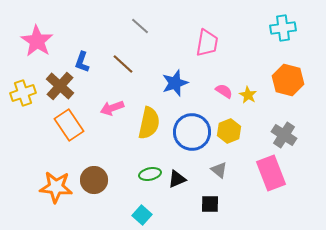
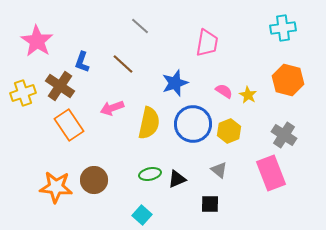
brown cross: rotated 8 degrees counterclockwise
blue circle: moved 1 px right, 8 px up
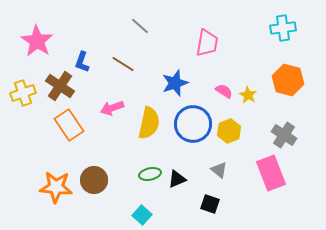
brown line: rotated 10 degrees counterclockwise
black square: rotated 18 degrees clockwise
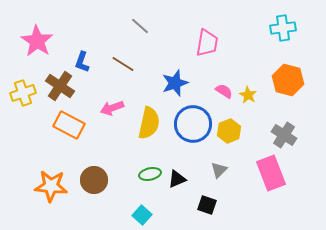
orange rectangle: rotated 28 degrees counterclockwise
gray triangle: rotated 36 degrees clockwise
orange star: moved 5 px left, 1 px up
black square: moved 3 px left, 1 px down
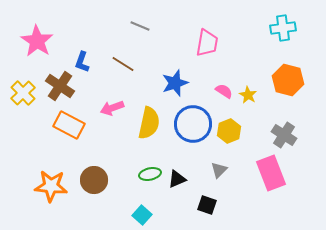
gray line: rotated 18 degrees counterclockwise
yellow cross: rotated 25 degrees counterclockwise
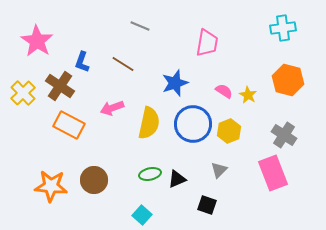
pink rectangle: moved 2 px right
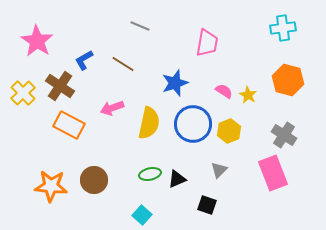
blue L-shape: moved 2 px right, 2 px up; rotated 40 degrees clockwise
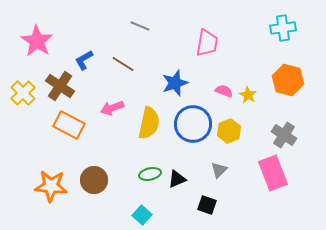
pink semicircle: rotated 12 degrees counterclockwise
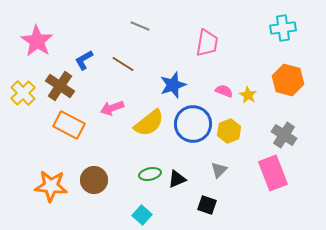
blue star: moved 2 px left, 2 px down
yellow semicircle: rotated 40 degrees clockwise
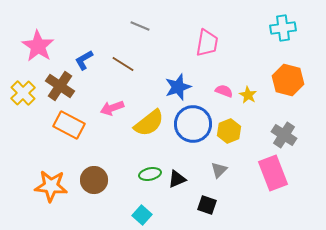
pink star: moved 1 px right, 5 px down
blue star: moved 5 px right, 2 px down
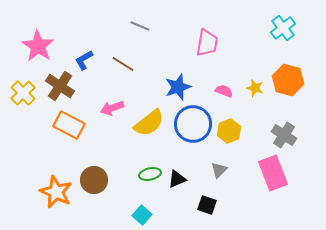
cyan cross: rotated 30 degrees counterclockwise
yellow star: moved 7 px right, 7 px up; rotated 12 degrees counterclockwise
orange star: moved 5 px right, 6 px down; rotated 20 degrees clockwise
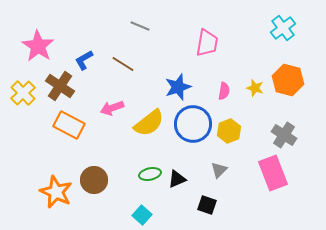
pink semicircle: rotated 78 degrees clockwise
